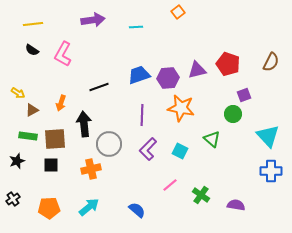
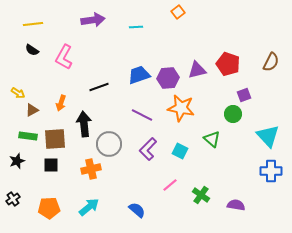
pink L-shape: moved 1 px right, 3 px down
purple line: rotated 65 degrees counterclockwise
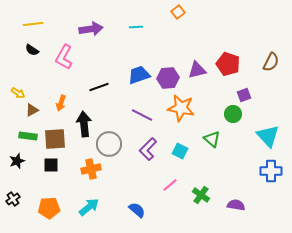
purple arrow: moved 2 px left, 9 px down
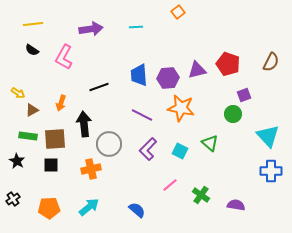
blue trapezoid: rotated 75 degrees counterclockwise
green triangle: moved 2 px left, 4 px down
black star: rotated 21 degrees counterclockwise
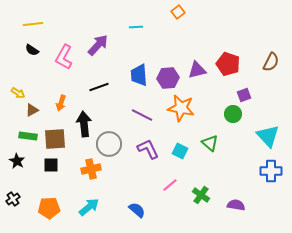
purple arrow: moved 7 px right, 16 px down; rotated 40 degrees counterclockwise
purple L-shape: rotated 110 degrees clockwise
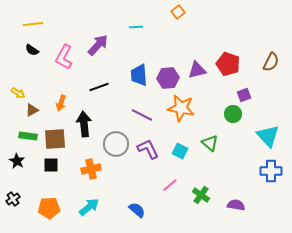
gray circle: moved 7 px right
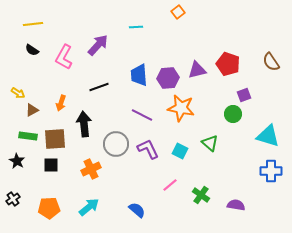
brown semicircle: rotated 120 degrees clockwise
cyan triangle: rotated 30 degrees counterclockwise
orange cross: rotated 12 degrees counterclockwise
